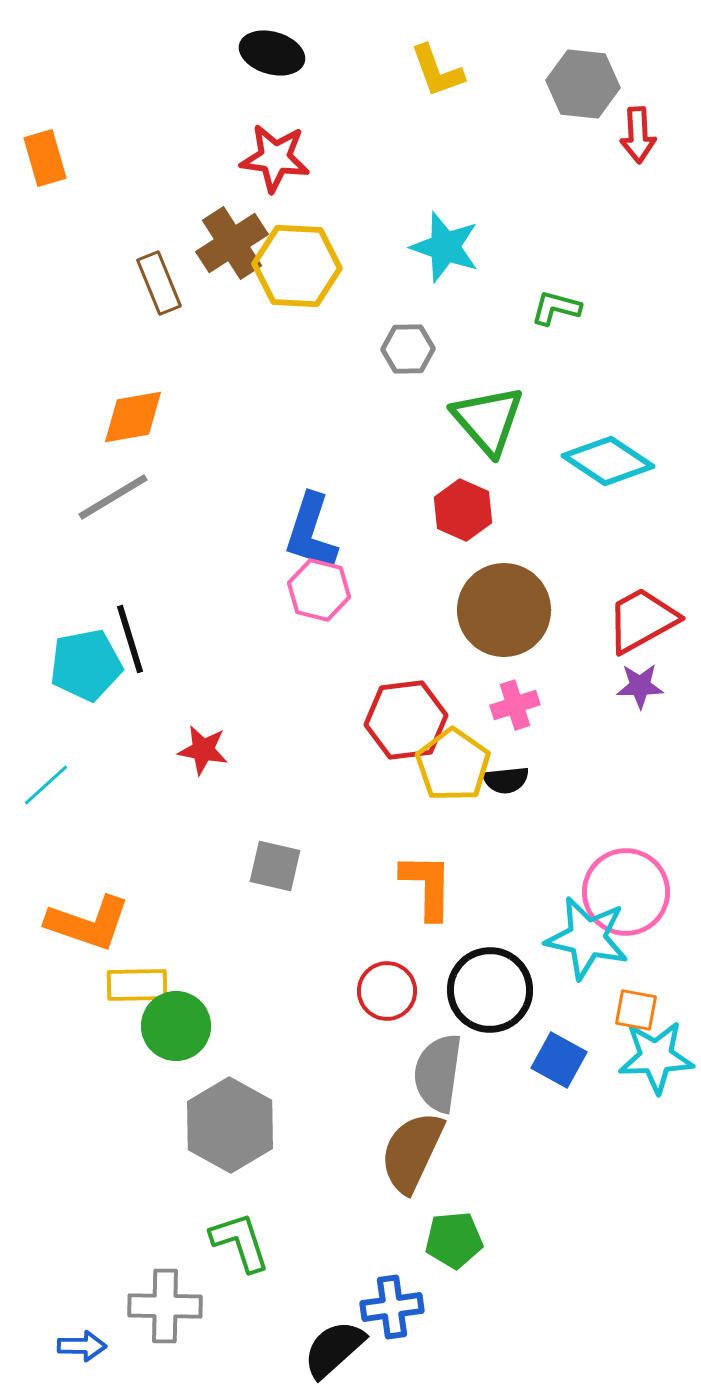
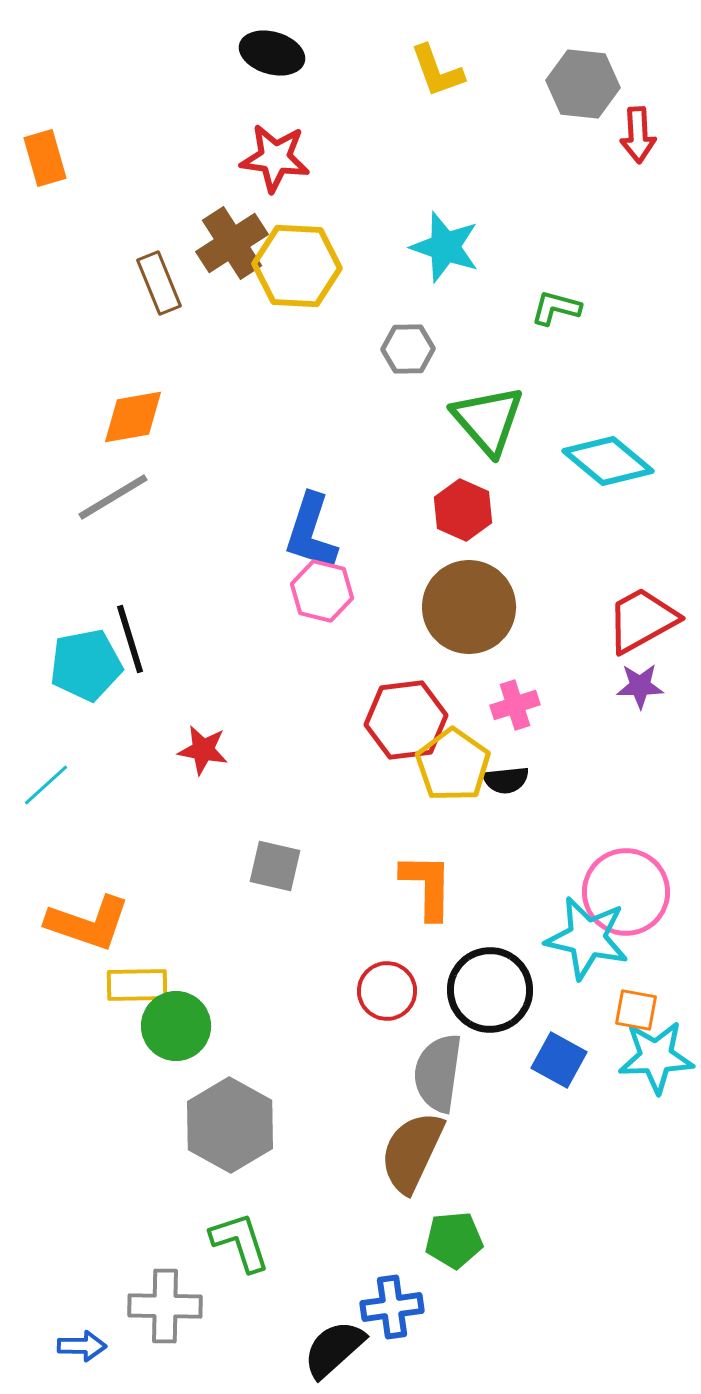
cyan diamond at (608, 461): rotated 6 degrees clockwise
pink hexagon at (319, 590): moved 3 px right, 1 px down
brown circle at (504, 610): moved 35 px left, 3 px up
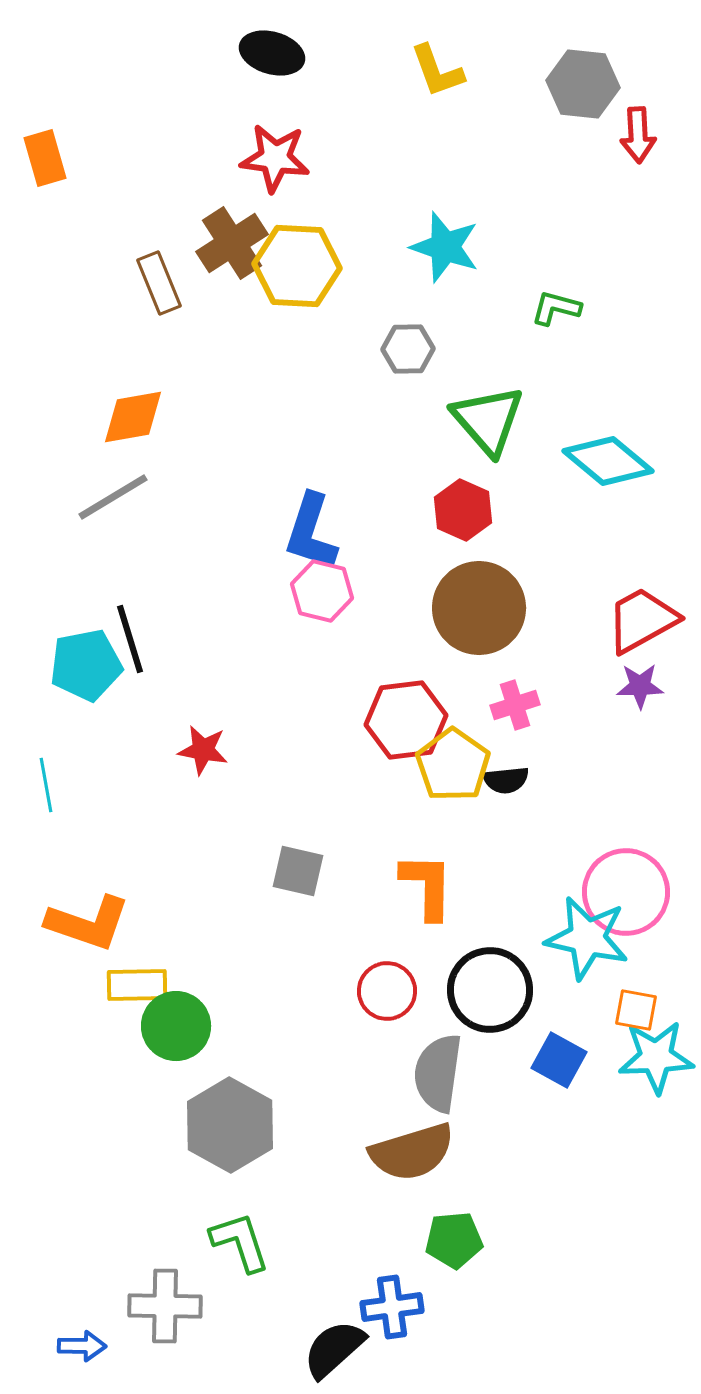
brown circle at (469, 607): moved 10 px right, 1 px down
cyan line at (46, 785): rotated 58 degrees counterclockwise
gray square at (275, 866): moved 23 px right, 5 px down
brown semicircle at (412, 1152): rotated 132 degrees counterclockwise
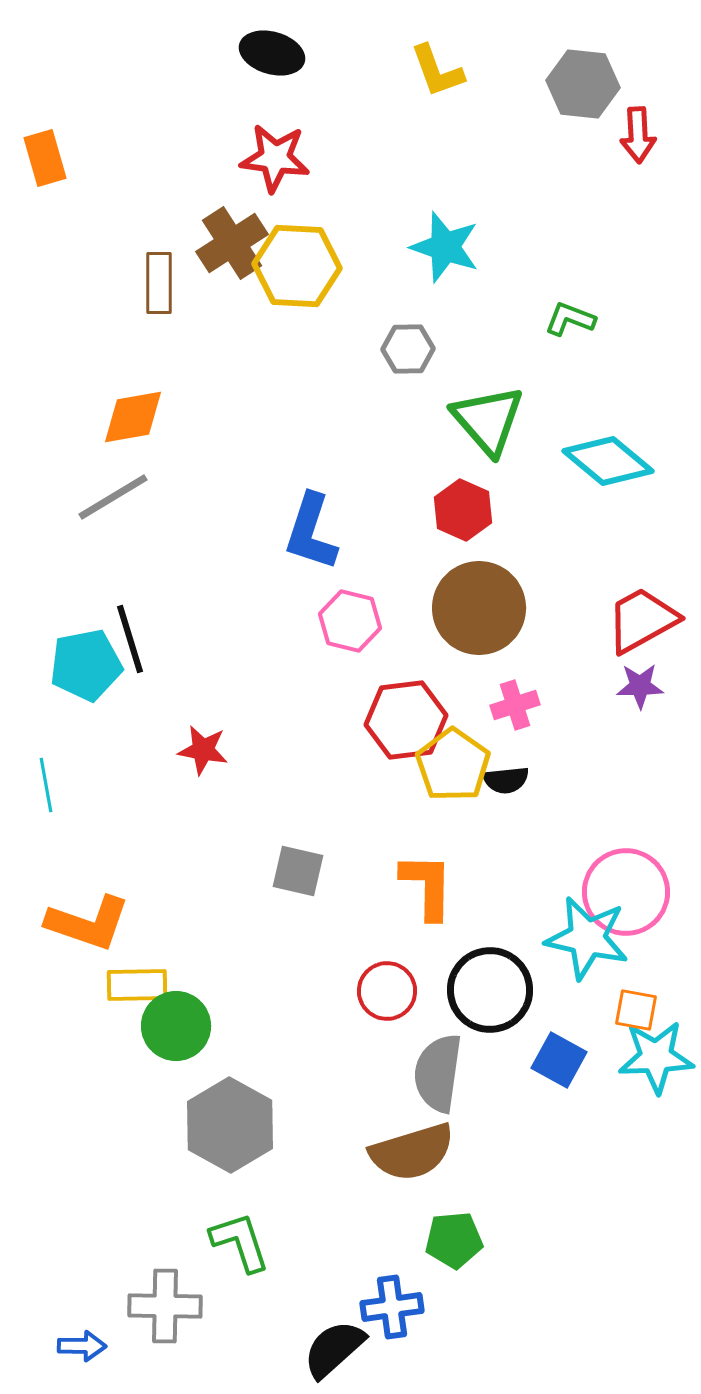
brown rectangle at (159, 283): rotated 22 degrees clockwise
green L-shape at (556, 308): moved 14 px right, 11 px down; rotated 6 degrees clockwise
pink hexagon at (322, 591): moved 28 px right, 30 px down
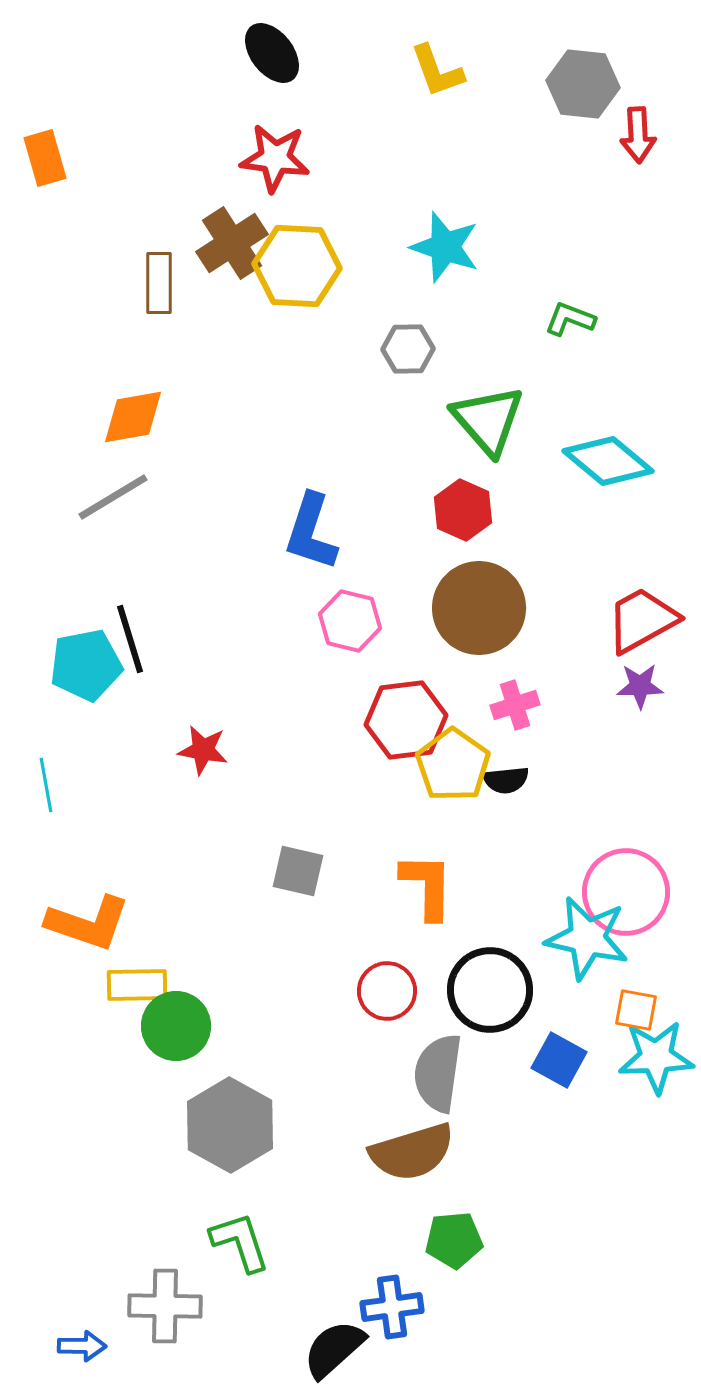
black ellipse at (272, 53): rotated 36 degrees clockwise
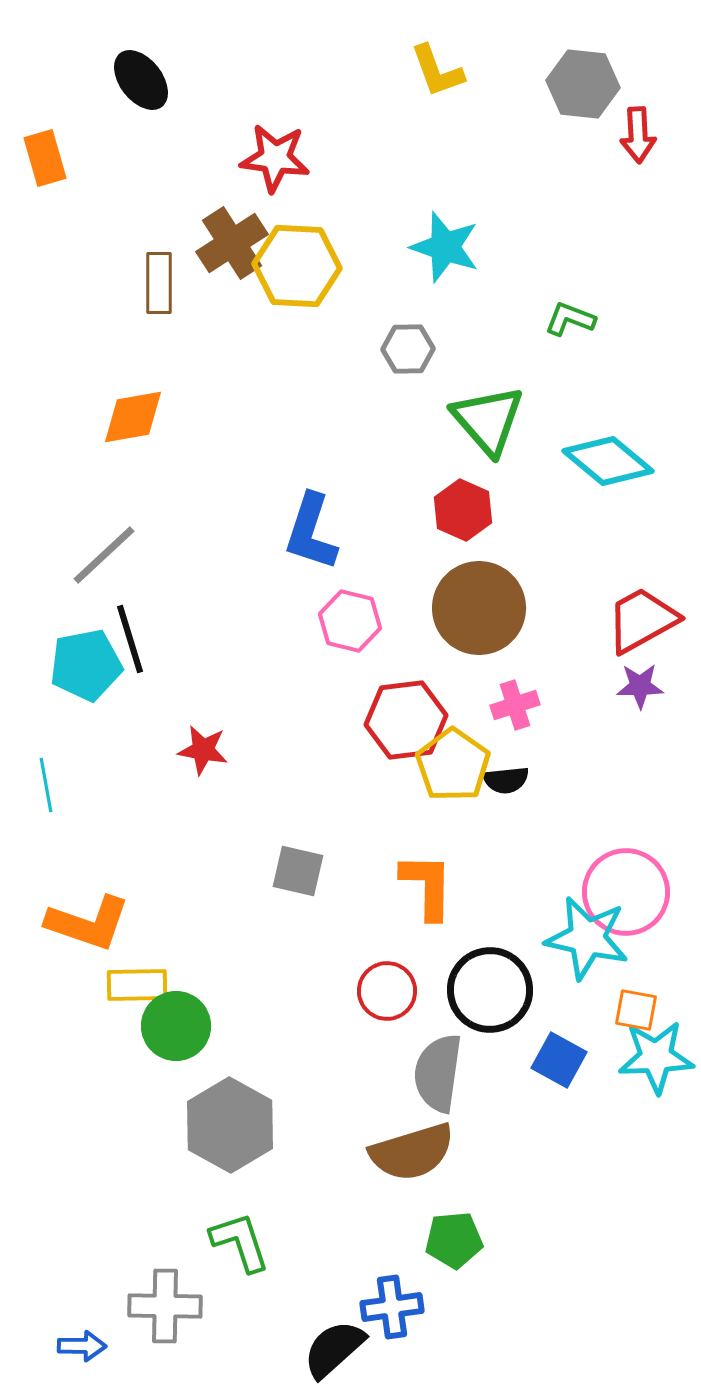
black ellipse at (272, 53): moved 131 px left, 27 px down
gray line at (113, 497): moved 9 px left, 58 px down; rotated 12 degrees counterclockwise
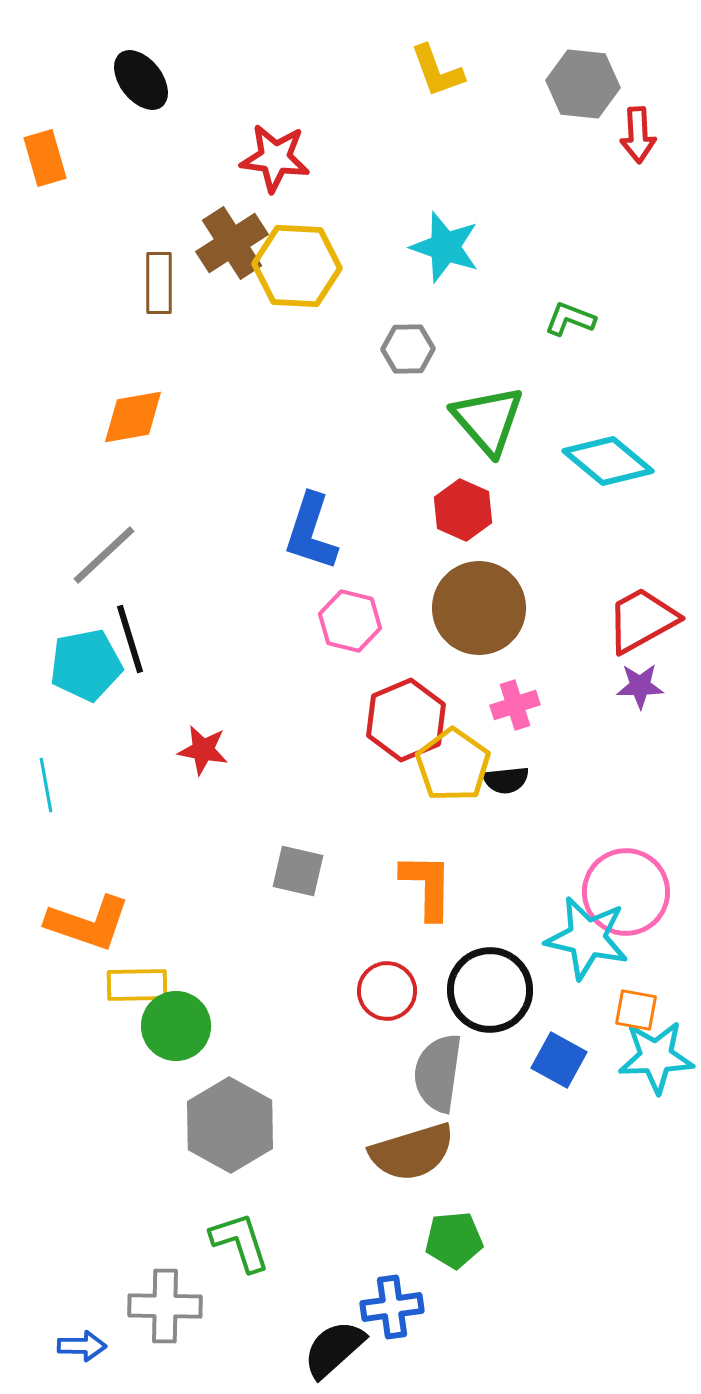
red hexagon at (406, 720): rotated 16 degrees counterclockwise
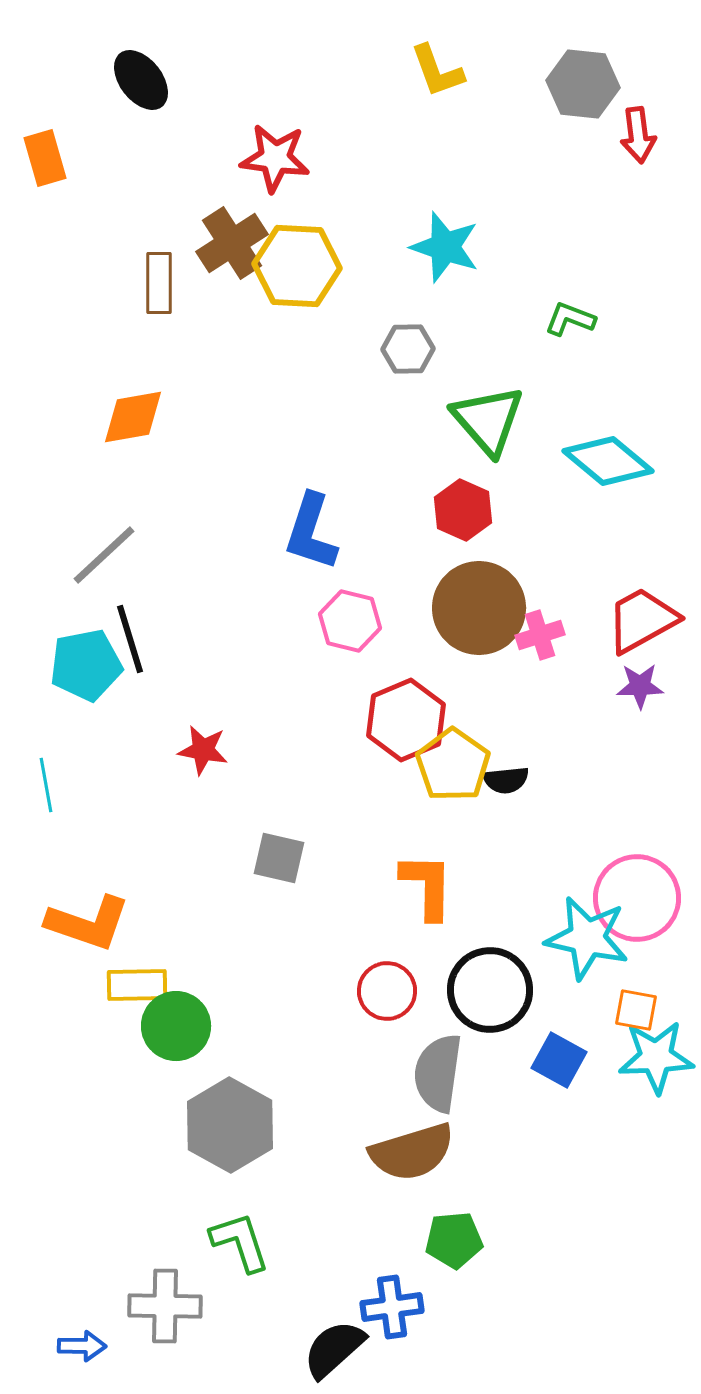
red arrow at (638, 135): rotated 4 degrees counterclockwise
pink cross at (515, 705): moved 25 px right, 70 px up
gray square at (298, 871): moved 19 px left, 13 px up
pink circle at (626, 892): moved 11 px right, 6 px down
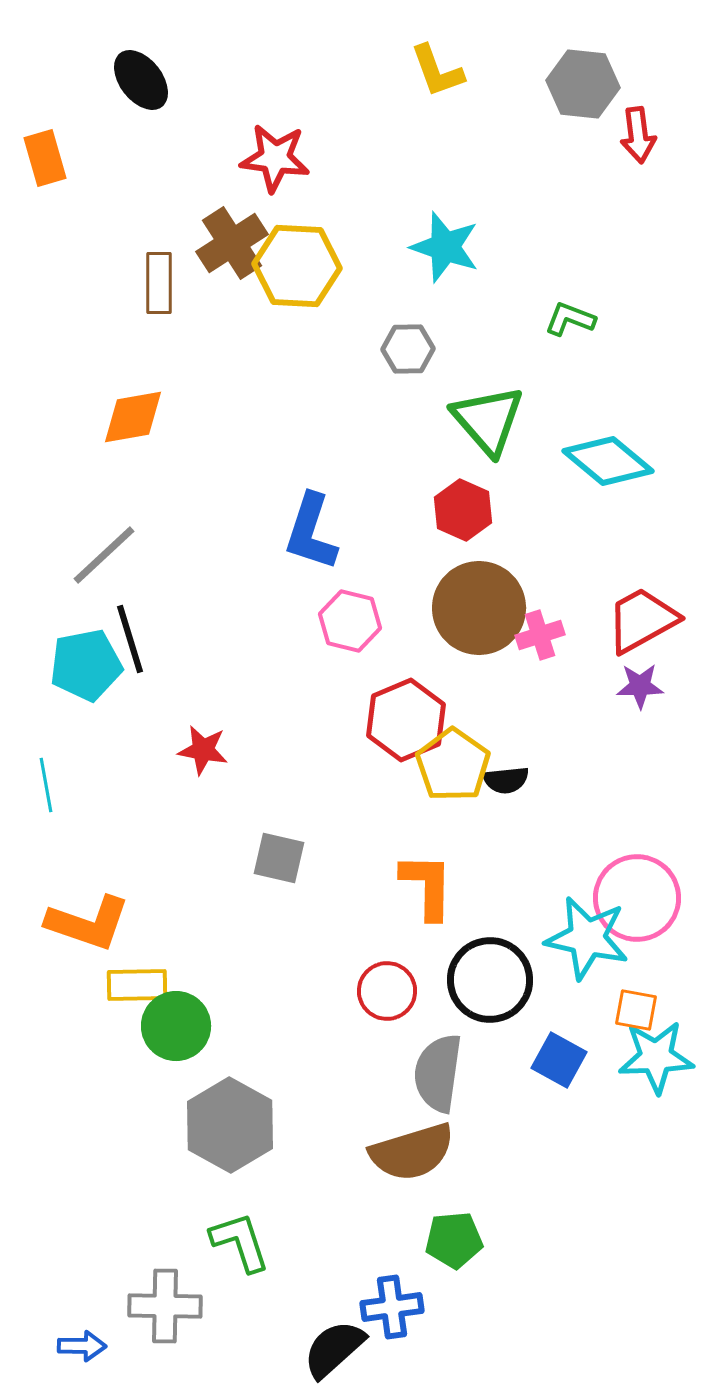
black circle at (490, 990): moved 10 px up
